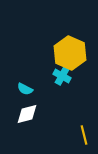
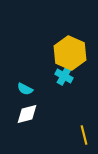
cyan cross: moved 2 px right
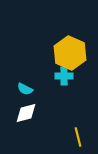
cyan cross: rotated 30 degrees counterclockwise
white diamond: moved 1 px left, 1 px up
yellow line: moved 6 px left, 2 px down
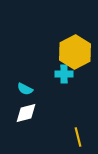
yellow hexagon: moved 5 px right, 1 px up; rotated 8 degrees clockwise
cyan cross: moved 2 px up
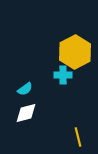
cyan cross: moved 1 px left, 1 px down
cyan semicircle: rotated 63 degrees counterclockwise
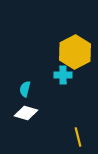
cyan semicircle: rotated 140 degrees clockwise
white diamond: rotated 30 degrees clockwise
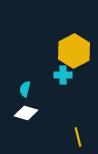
yellow hexagon: moved 1 px left, 1 px up
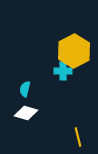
cyan cross: moved 4 px up
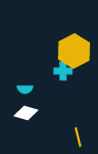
cyan semicircle: rotated 105 degrees counterclockwise
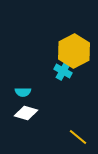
cyan cross: rotated 30 degrees clockwise
cyan semicircle: moved 2 px left, 3 px down
yellow line: rotated 36 degrees counterclockwise
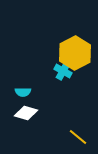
yellow hexagon: moved 1 px right, 2 px down
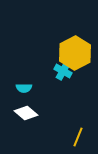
cyan semicircle: moved 1 px right, 4 px up
white diamond: rotated 25 degrees clockwise
yellow line: rotated 72 degrees clockwise
